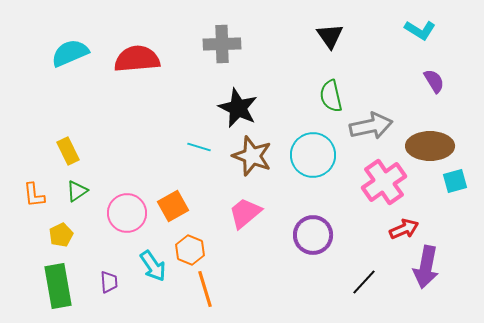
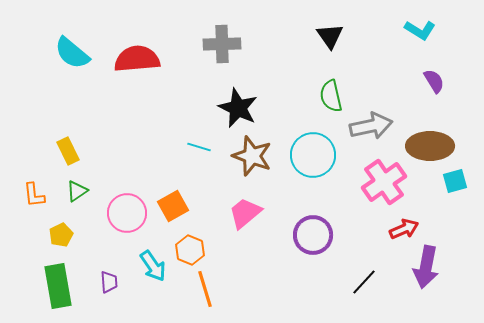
cyan semicircle: moved 2 px right; rotated 117 degrees counterclockwise
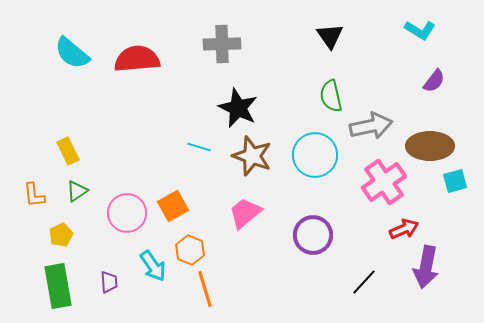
purple semicircle: rotated 70 degrees clockwise
cyan circle: moved 2 px right
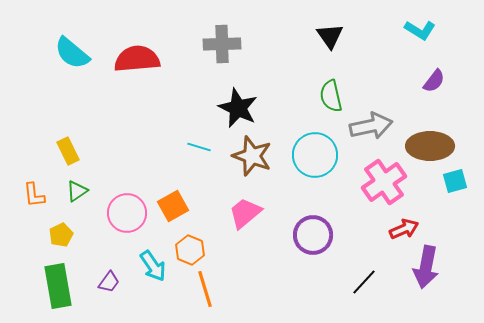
purple trapezoid: rotated 40 degrees clockwise
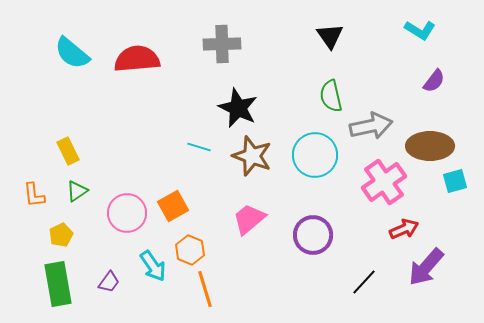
pink trapezoid: moved 4 px right, 6 px down
purple arrow: rotated 30 degrees clockwise
green rectangle: moved 2 px up
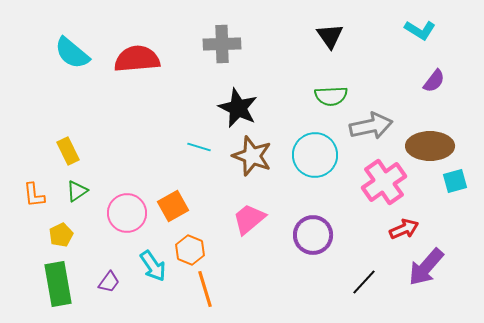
green semicircle: rotated 80 degrees counterclockwise
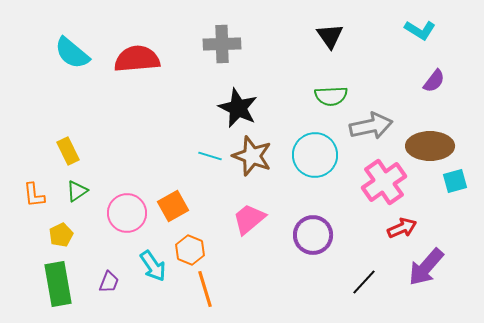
cyan line: moved 11 px right, 9 px down
red arrow: moved 2 px left, 1 px up
purple trapezoid: rotated 15 degrees counterclockwise
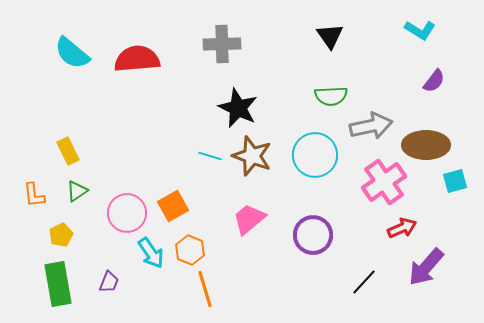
brown ellipse: moved 4 px left, 1 px up
cyan arrow: moved 2 px left, 13 px up
